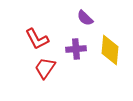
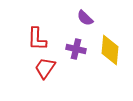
red L-shape: rotated 30 degrees clockwise
purple cross: rotated 18 degrees clockwise
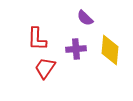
purple cross: rotated 18 degrees counterclockwise
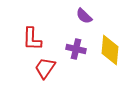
purple semicircle: moved 1 px left, 2 px up
red L-shape: moved 5 px left
purple cross: rotated 18 degrees clockwise
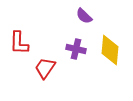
red L-shape: moved 13 px left, 4 px down
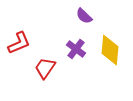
red L-shape: rotated 115 degrees counterclockwise
purple cross: rotated 24 degrees clockwise
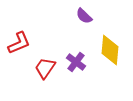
purple cross: moved 13 px down
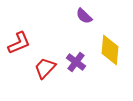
red trapezoid: rotated 10 degrees clockwise
